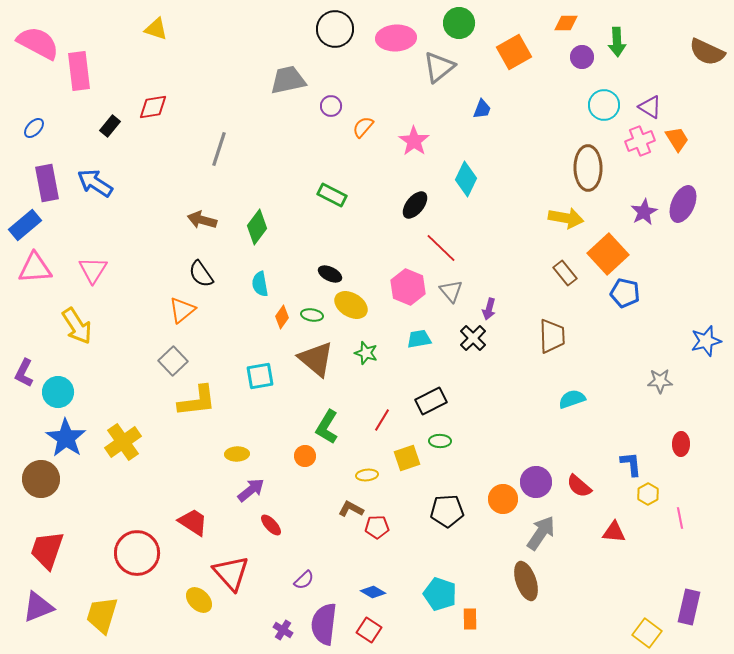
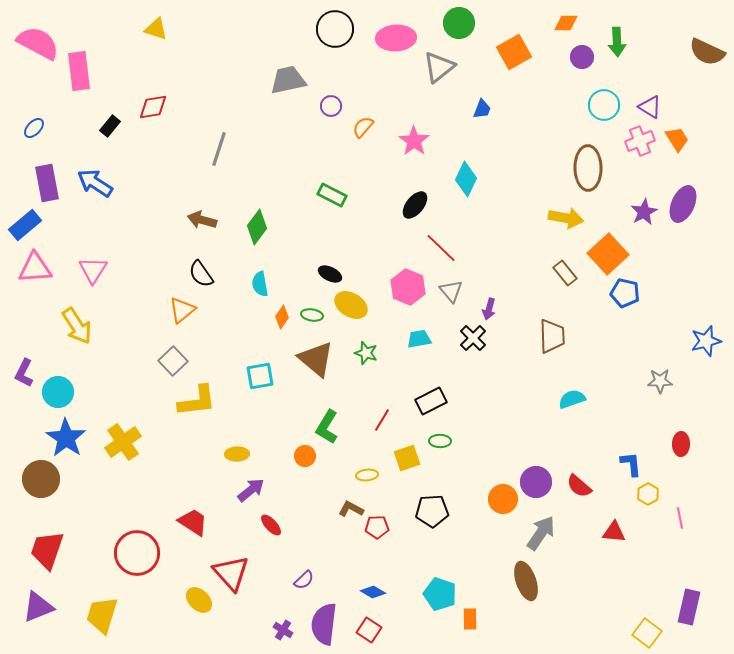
black pentagon at (447, 511): moved 15 px left
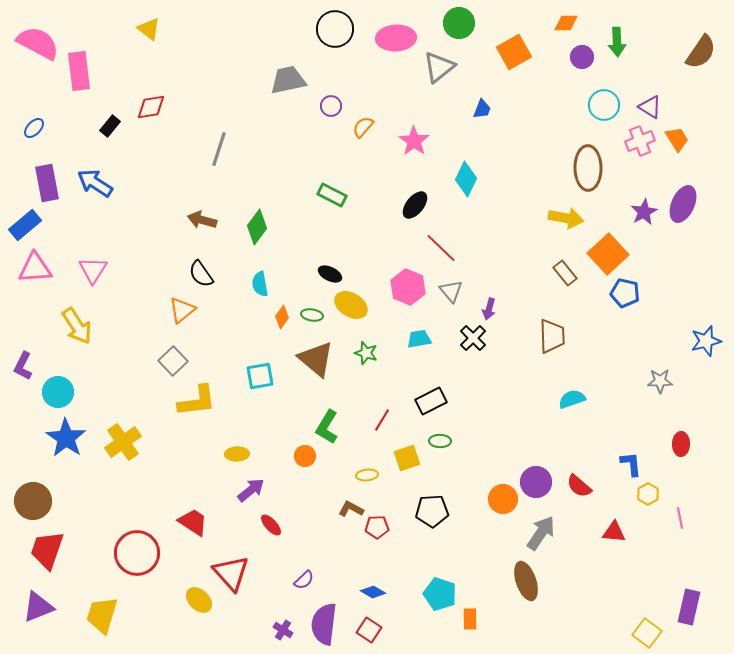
yellow triangle at (156, 29): moved 7 px left; rotated 20 degrees clockwise
brown semicircle at (707, 52): moved 6 px left; rotated 81 degrees counterclockwise
red diamond at (153, 107): moved 2 px left
purple L-shape at (24, 373): moved 1 px left, 7 px up
brown circle at (41, 479): moved 8 px left, 22 px down
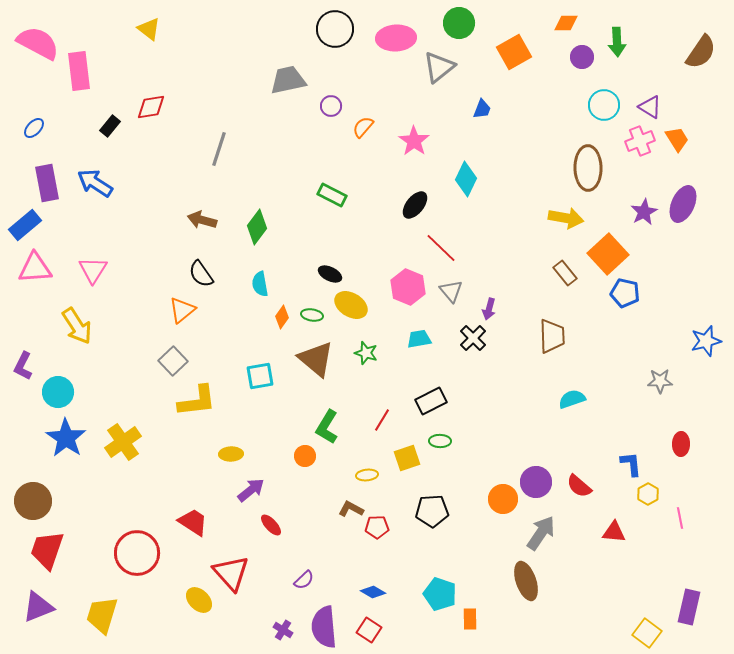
yellow ellipse at (237, 454): moved 6 px left
purple semicircle at (324, 624): moved 3 px down; rotated 12 degrees counterclockwise
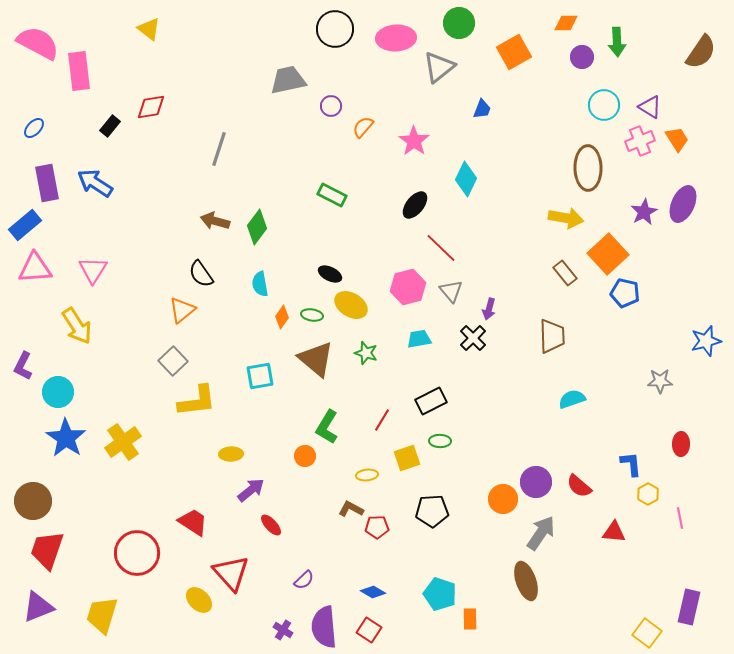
brown arrow at (202, 220): moved 13 px right, 1 px down
pink hexagon at (408, 287): rotated 24 degrees clockwise
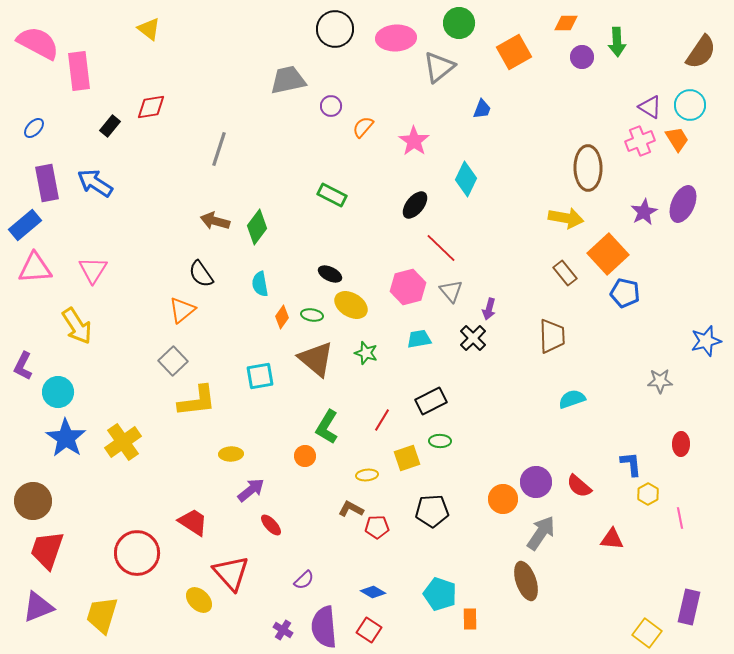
cyan circle at (604, 105): moved 86 px right
red triangle at (614, 532): moved 2 px left, 7 px down
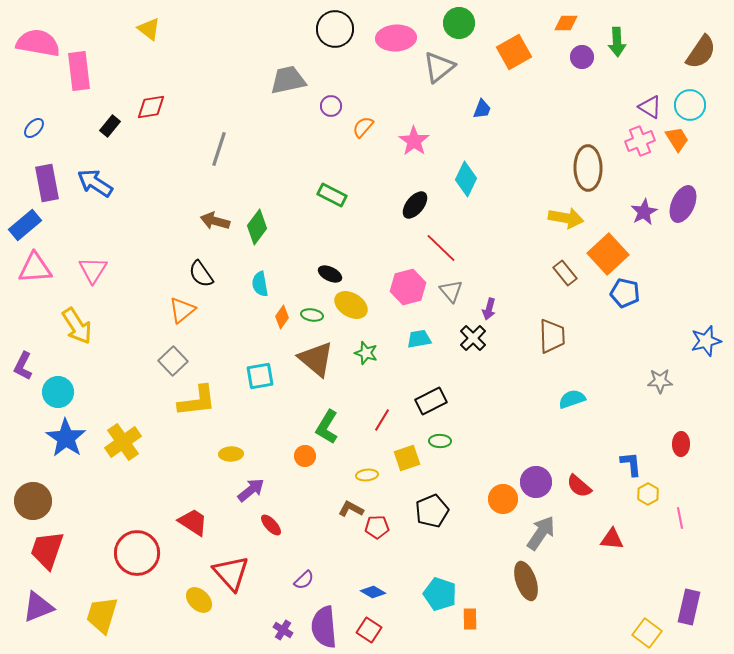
pink semicircle at (38, 43): rotated 18 degrees counterclockwise
black pentagon at (432, 511): rotated 20 degrees counterclockwise
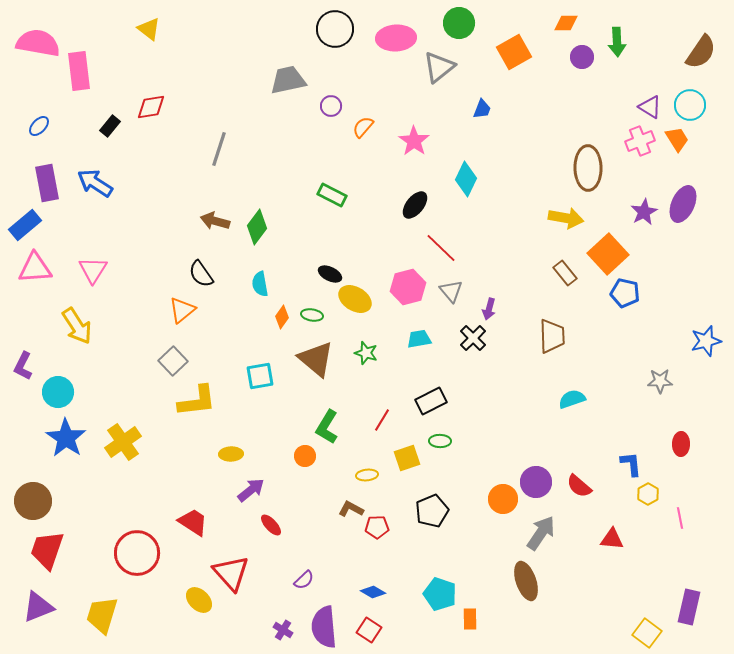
blue ellipse at (34, 128): moved 5 px right, 2 px up
yellow ellipse at (351, 305): moved 4 px right, 6 px up
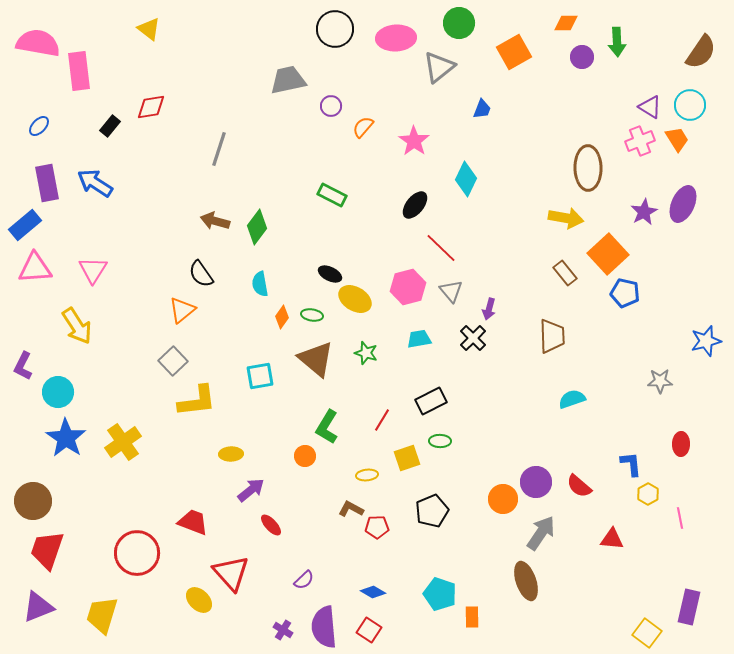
red trapezoid at (193, 522): rotated 12 degrees counterclockwise
orange rectangle at (470, 619): moved 2 px right, 2 px up
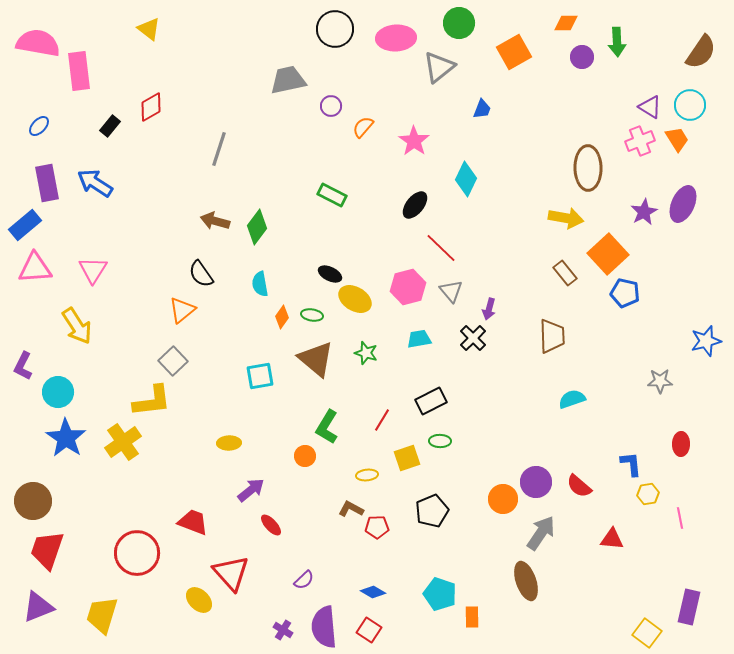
red diamond at (151, 107): rotated 20 degrees counterclockwise
yellow L-shape at (197, 401): moved 45 px left
yellow ellipse at (231, 454): moved 2 px left, 11 px up
yellow hexagon at (648, 494): rotated 20 degrees clockwise
